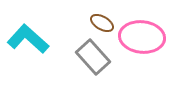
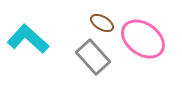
pink ellipse: moved 1 px right, 2 px down; rotated 30 degrees clockwise
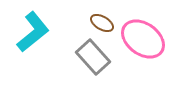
cyan L-shape: moved 5 px right, 7 px up; rotated 99 degrees clockwise
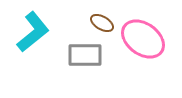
gray rectangle: moved 8 px left, 2 px up; rotated 48 degrees counterclockwise
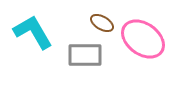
cyan L-shape: rotated 81 degrees counterclockwise
